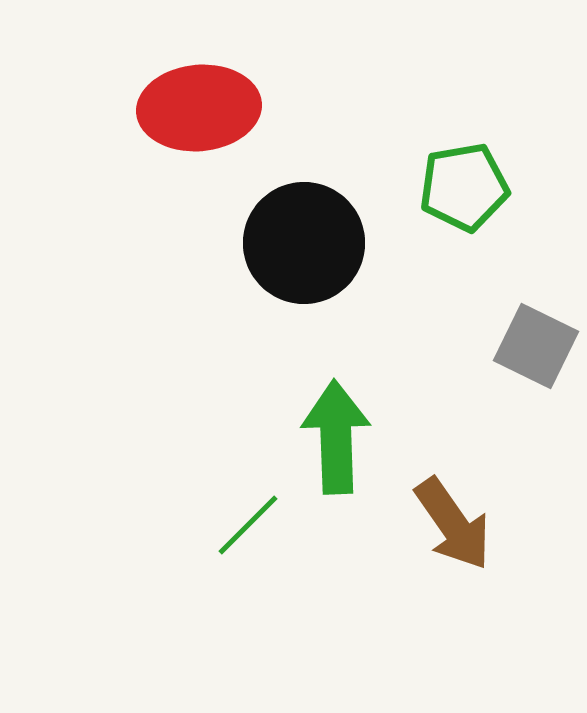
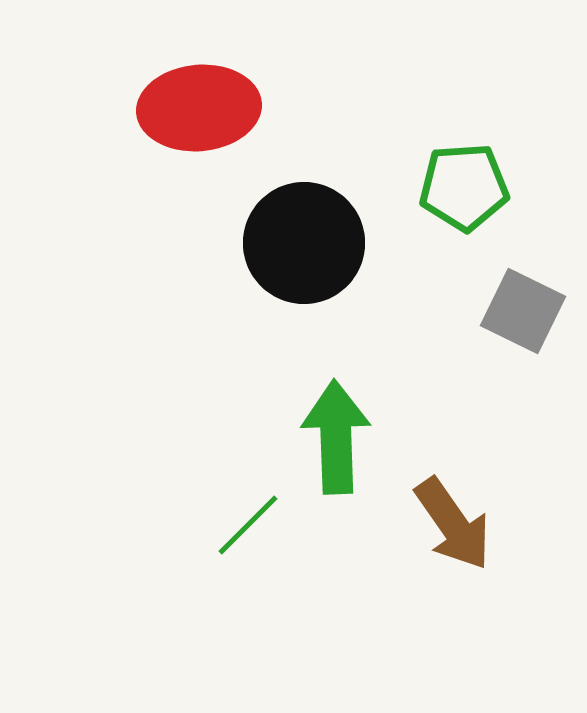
green pentagon: rotated 6 degrees clockwise
gray square: moved 13 px left, 35 px up
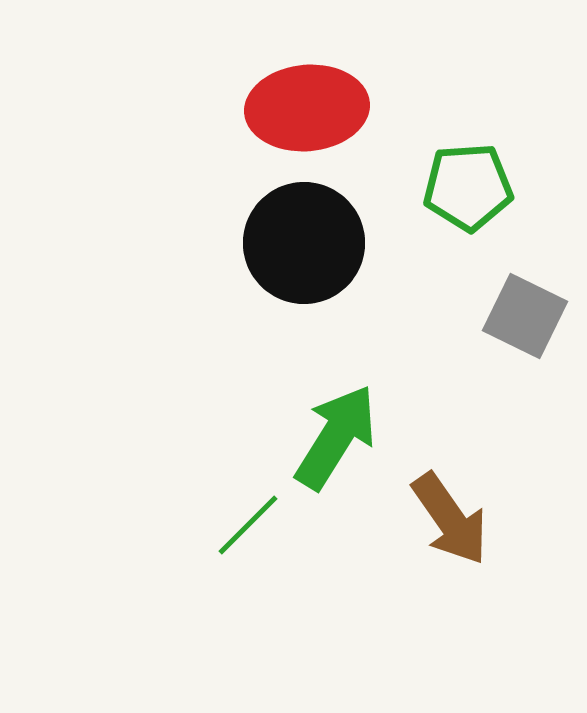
red ellipse: moved 108 px right
green pentagon: moved 4 px right
gray square: moved 2 px right, 5 px down
green arrow: rotated 34 degrees clockwise
brown arrow: moved 3 px left, 5 px up
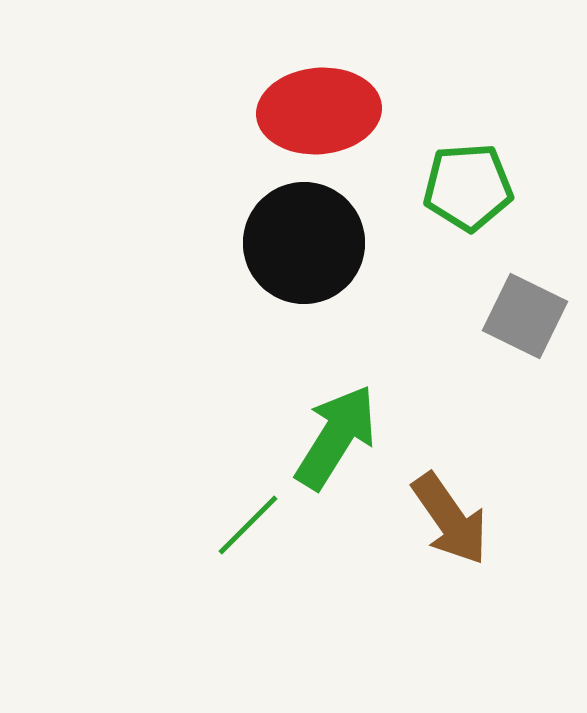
red ellipse: moved 12 px right, 3 px down
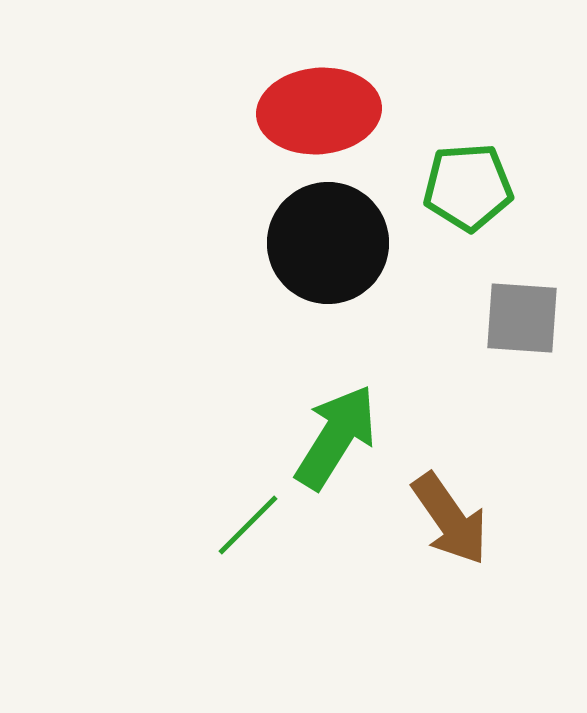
black circle: moved 24 px right
gray square: moved 3 px left, 2 px down; rotated 22 degrees counterclockwise
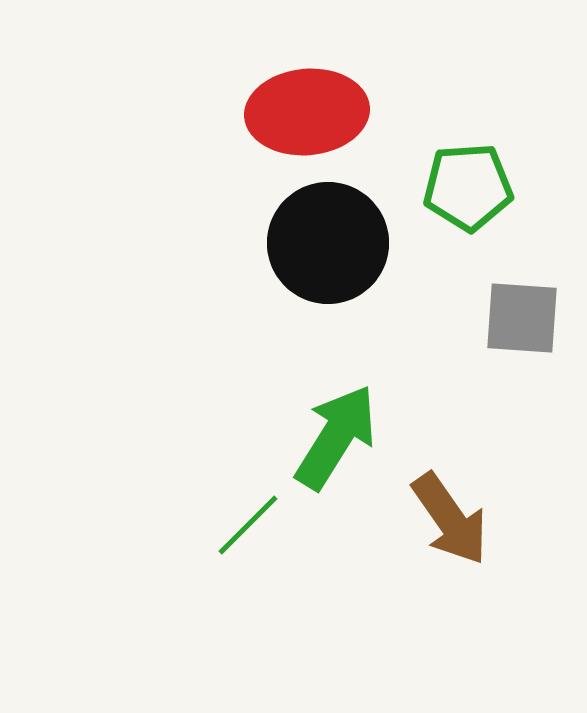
red ellipse: moved 12 px left, 1 px down
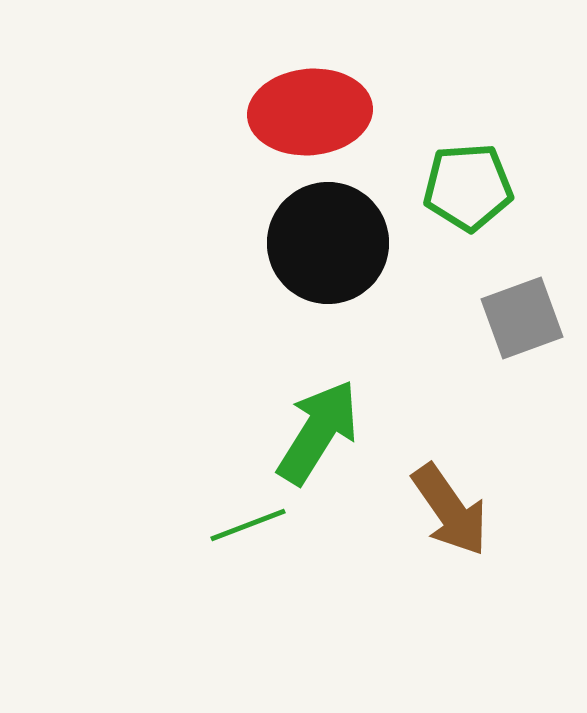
red ellipse: moved 3 px right
gray square: rotated 24 degrees counterclockwise
green arrow: moved 18 px left, 5 px up
brown arrow: moved 9 px up
green line: rotated 24 degrees clockwise
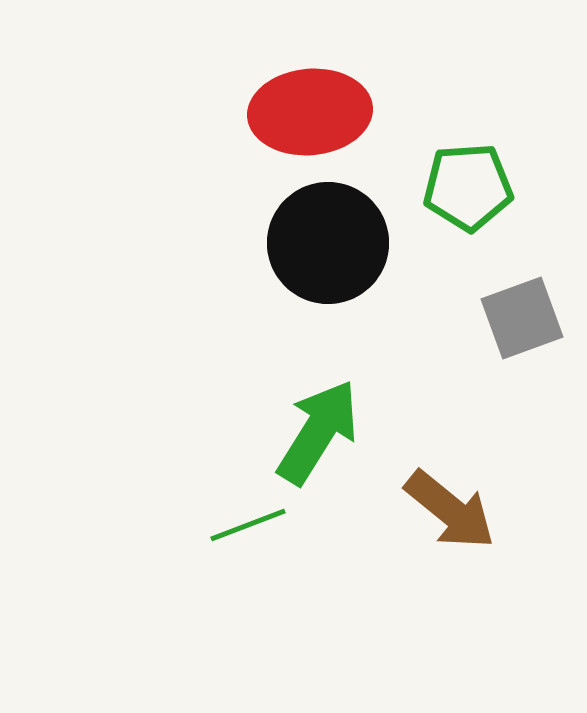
brown arrow: rotated 16 degrees counterclockwise
